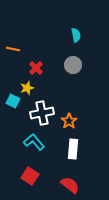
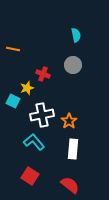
red cross: moved 7 px right, 6 px down; rotated 24 degrees counterclockwise
white cross: moved 2 px down
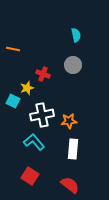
orange star: rotated 28 degrees clockwise
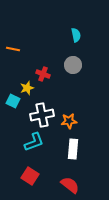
cyan L-shape: rotated 110 degrees clockwise
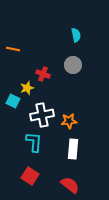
cyan L-shape: rotated 65 degrees counterclockwise
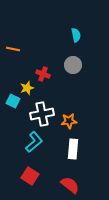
white cross: moved 1 px up
cyan L-shape: rotated 45 degrees clockwise
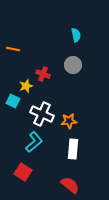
yellow star: moved 1 px left, 2 px up
white cross: rotated 35 degrees clockwise
red square: moved 7 px left, 4 px up
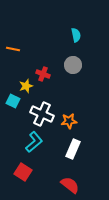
white rectangle: rotated 18 degrees clockwise
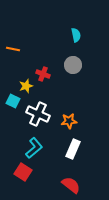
white cross: moved 4 px left
cyan L-shape: moved 6 px down
red semicircle: moved 1 px right
